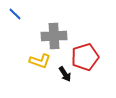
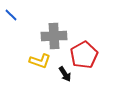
blue line: moved 4 px left, 1 px down
red pentagon: moved 1 px left, 2 px up; rotated 12 degrees counterclockwise
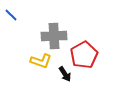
yellow L-shape: moved 1 px right
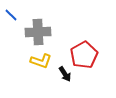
gray cross: moved 16 px left, 4 px up
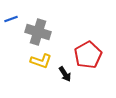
blue line: moved 4 px down; rotated 64 degrees counterclockwise
gray cross: rotated 20 degrees clockwise
red pentagon: moved 4 px right
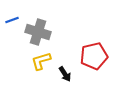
blue line: moved 1 px right, 1 px down
red pentagon: moved 6 px right, 1 px down; rotated 16 degrees clockwise
yellow L-shape: rotated 145 degrees clockwise
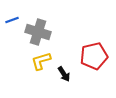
black arrow: moved 1 px left
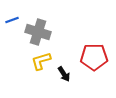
red pentagon: moved 1 px down; rotated 12 degrees clockwise
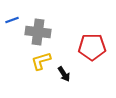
gray cross: rotated 10 degrees counterclockwise
red pentagon: moved 2 px left, 10 px up
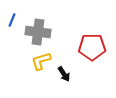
blue line: rotated 48 degrees counterclockwise
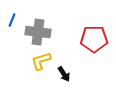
red pentagon: moved 2 px right, 8 px up
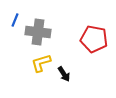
blue line: moved 3 px right
red pentagon: rotated 12 degrees clockwise
yellow L-shape: moved 2 px down
